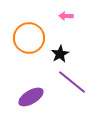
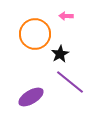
orange circle: moved 6 px right, 4 px up
purple line: moved 2 px left
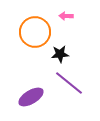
orange circle: moved 2 px up
black star: rotated 24 degrees clockwise
purple line: moved 1 px left, 1 px down
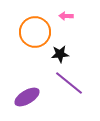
purple ellipse: moved 4 px left
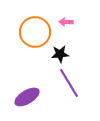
pink arrow: moved 6 px down
purple line: rotated 20 degrees clockwise
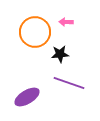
purple line: rotated 40 degrees counterclockwise
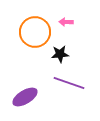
purple ellipse: moved 2 px left
